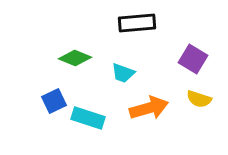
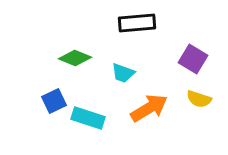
orange arrow: rotated 15 degrees counterclockwise
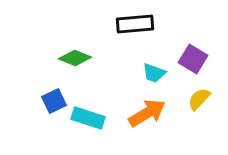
black rectangle: moved 2 px left, 1 px down
cyan trapezoid: moved 31 px right
yellow semicircle: rotated 115 degrees clockwise
orange arrow: moved 2 px left, 5 px down
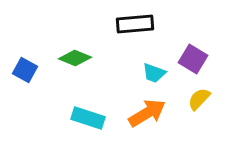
blue square: moved 29 px left, 31 px up; rotated 35 degrees counterclockwise
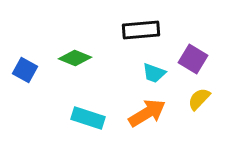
black rectangle: moved 6 px right, 6 px down
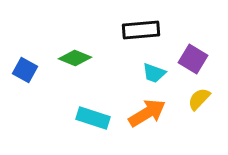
cyan rectangle: moved 5 px right
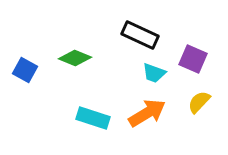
black rectangle: moved 1 px left, 5 px down; rotated 30 degrees clockwise
purple square: rotated 8 degrees counterclockwise
yellow semicircle: moved 3 px down
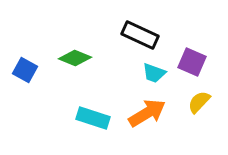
purple square: moved 1 px left, 3 px down
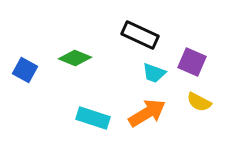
yellow semicircle: rotated 105 degrees counterclockwise
